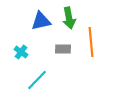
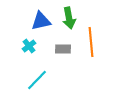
cyan cross: moved 8 px right, 6 px up; rotated 16 degrees clockwise
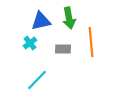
cyan cross: moved 1 px right, 3 px up
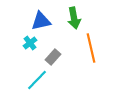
green arrow: moved 5 px right
orange line: moved 6 px down; rotated 8 degrees counterclockwise
gray rectangle: moved 10 px left, 8 px down; rotated 49 degrees counterclockwise
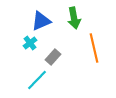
blue triangle: rotated 10 degrees counterclockwise
orange line: moved 3 px right
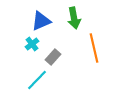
cyan cross: moved 2 px right, 1 px down
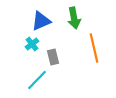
gray rectangle: rotated 56 degrees counterclockwise
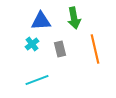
blue triangle: rotated 20 degrees clockwise
orange line: moved 1 px right, 1 px down
gray rectangle: moved 7 px right, 8 px up
cyan line: rotated 25 degrees clockwise
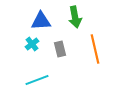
green arrow: moved 1 px right, 1 px up
